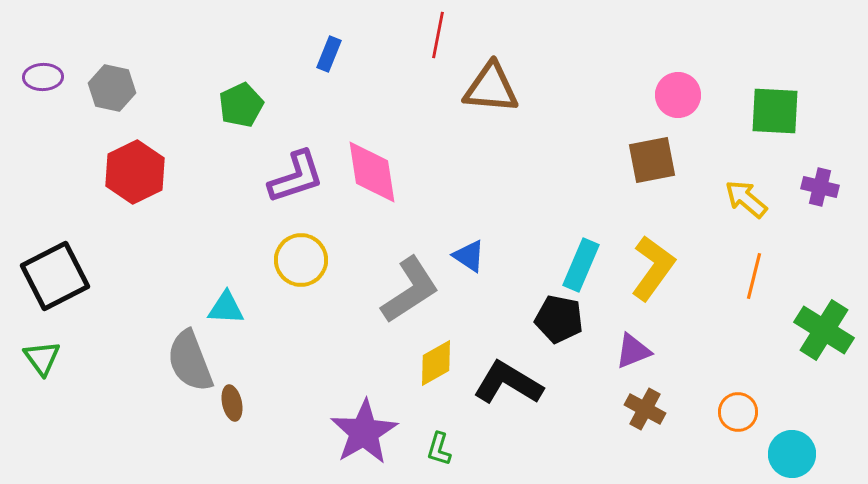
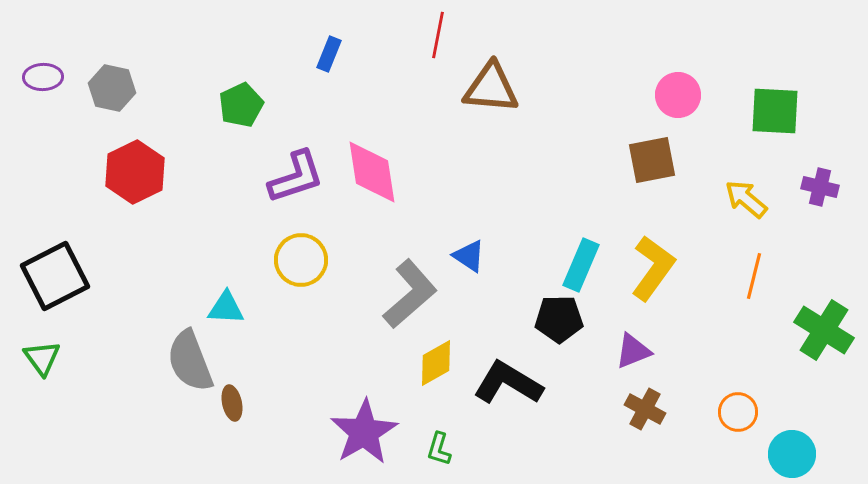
gray L-shape: moved 4 px down; rotated 8 degrees counterclockwise
black pentagon: rotated 12 degrees counterclockwise
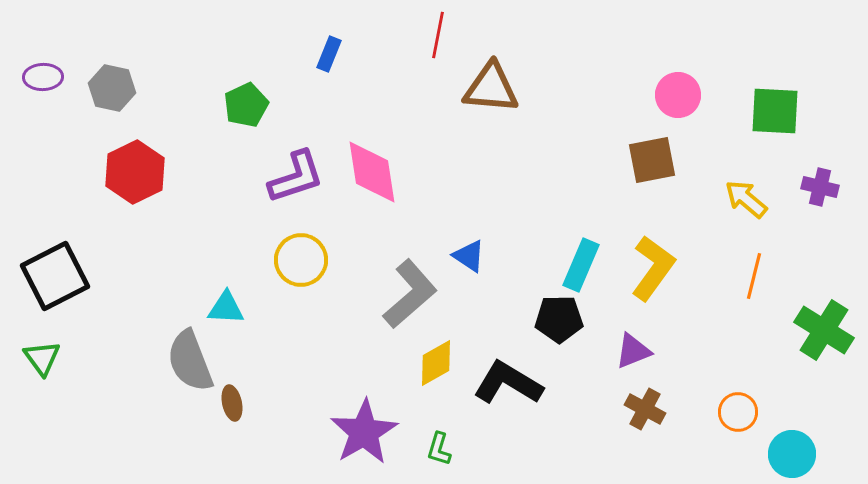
green pentagon: moved 5 px right
